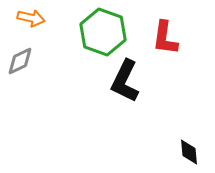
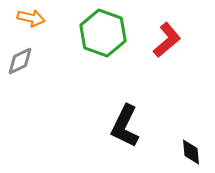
green hexagon: moved 1 px down
red L-shape: moved 2 px right, 2 px down; rotated 138 degrees counterclockwise
black L-shape: moved 45 px down
black diamond: moved 2 px right
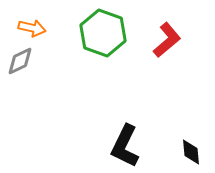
orange arrow: moved 1 px right, 10 px down
black L-shape: moved 20 px down
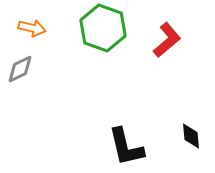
green hexagon: moved 5 px up
gray diamond: moved 8 px down
black L-shape: moved 1 px right, 1 px down; rotated 39 degrees counterclockwise
black diamond: moved 16 px up
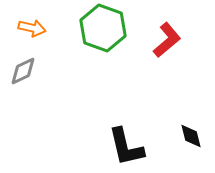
gray diamond: moved 3 px right, 2 px down
black diamond: rotated 8 degrees counterclockwise
